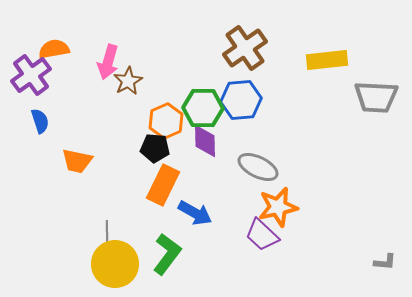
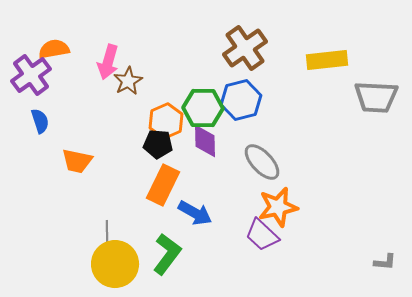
blue hexagon: rotated 9 degrees counterclockwise
black pentagon: moved 3 px right, 4 px up
gray ellipse: moved 4 px right, 5 px up; rotated 21 degrees clockwise
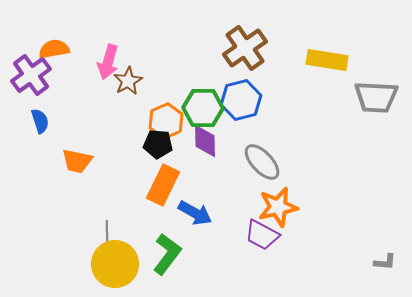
yellow rectangle: rotated 15 degrees clockwise
purple trapezoid: rotated 15 degrees counterclockwise
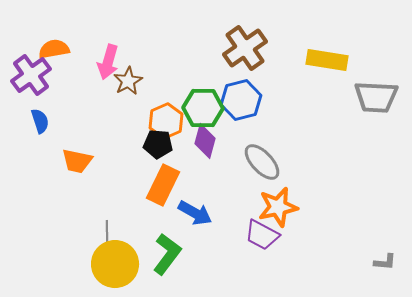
purple diamond: rotated 16 degrees clockwise
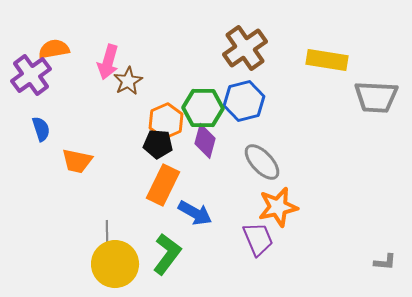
blue hexagon: moved 3 px right, 1 px down
blue semicircle: moved 1 px right, 8 px down
purple trapezoid: moved 4 px left, 4 px down; rotated 141 degrees counterclockwise
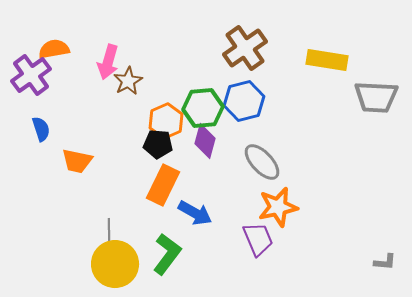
green hexagon: rotated 6 degrees counterclockwise
gray line: moved 2 px right, 2 px up
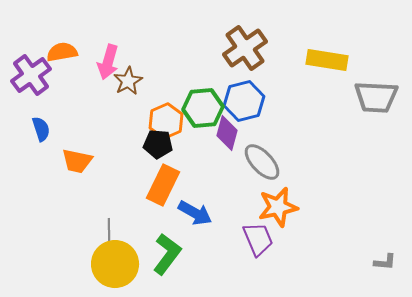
orange semicircle: moved 8 px right, 3 px down
purple diamond: moved 22 px right, 8 px up
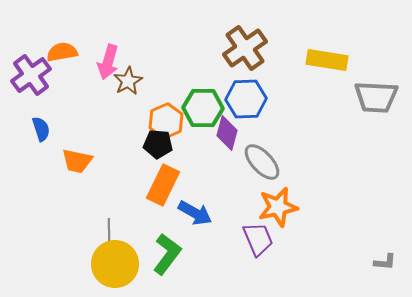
blue hexagon: moved 2 px right, 2 px up; rotated 12 degrees clockwise
green hexagon: rotated 6 degrees clockwise
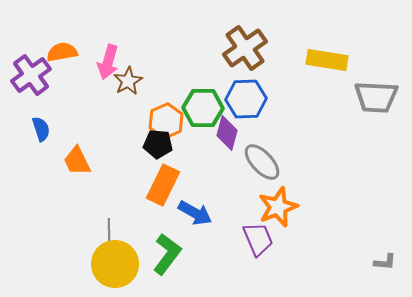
orange trapezoid: rotated 52 degrees clockwise
orange star: rotated 9 degrees counterclockwise
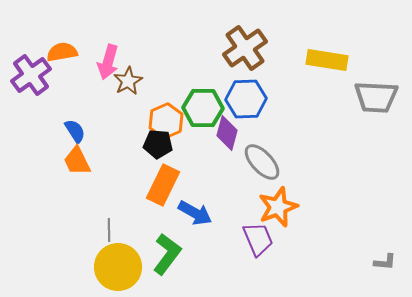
blue semicircle: moved 34 px right, 2 px down; rotated 15 degrees counterclockwise
yellow circle: moved 3 px right, 3 px down
